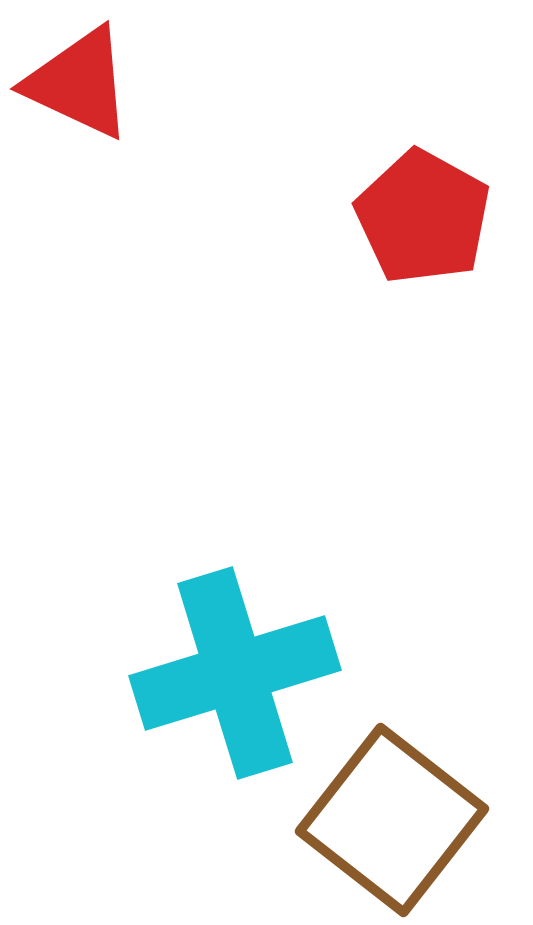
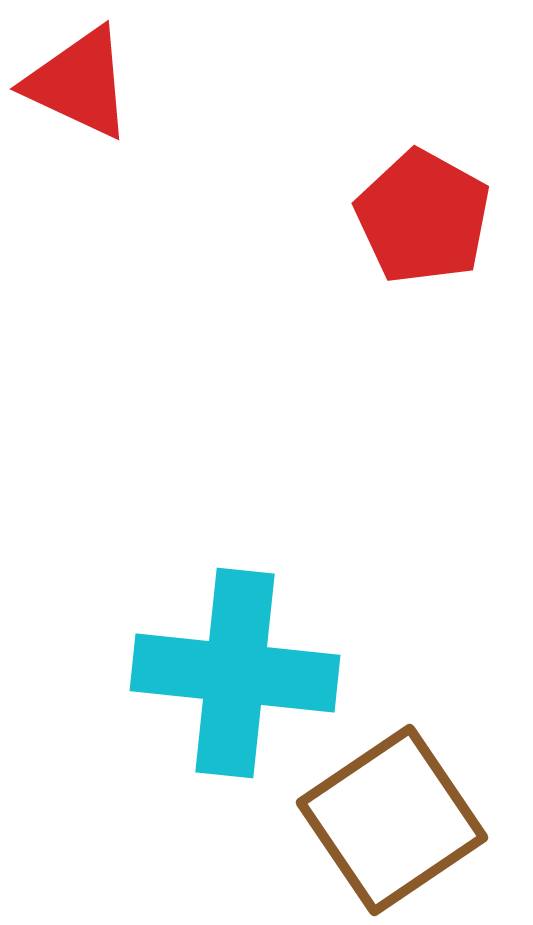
cyan cross: rotated 23 degrees clockwise
brown square: rotated 18 degrees clockwise
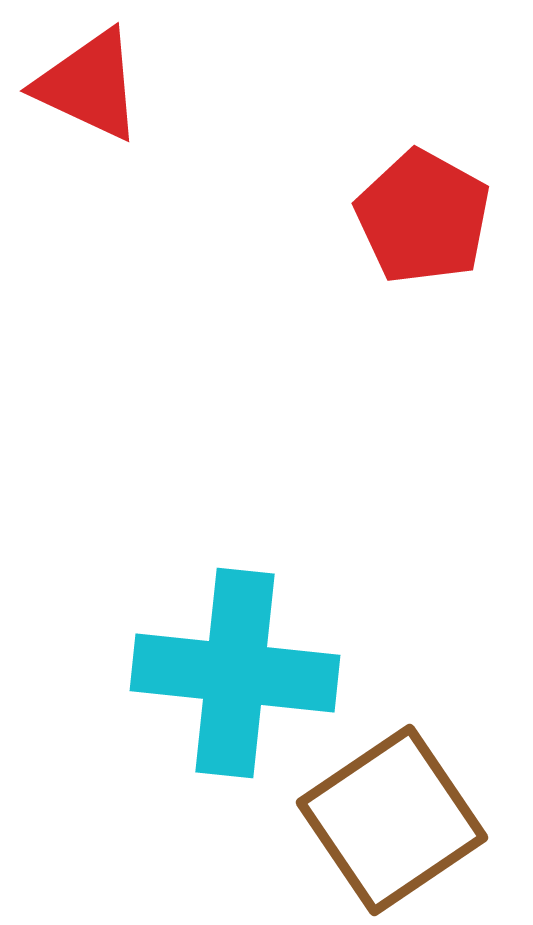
red triangle: moved 10 px right, 2 px down
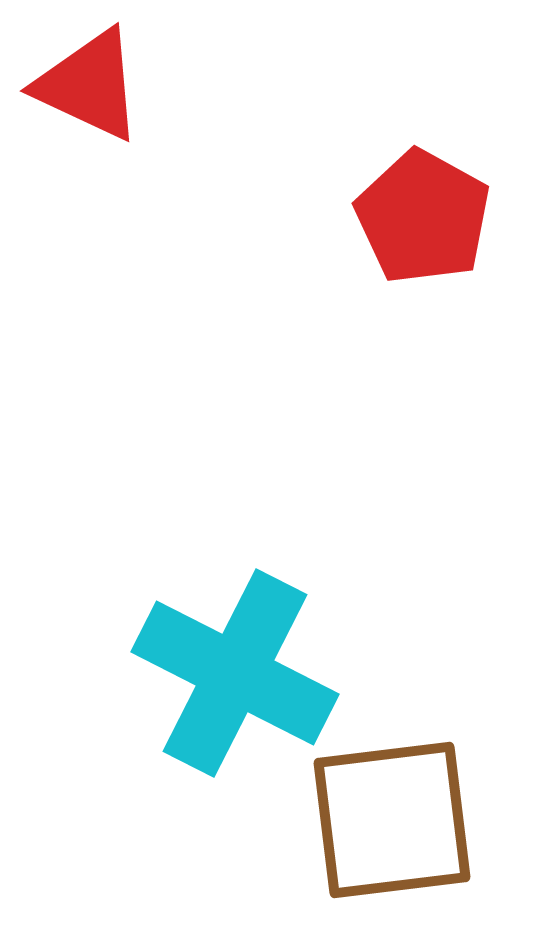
cyan cross: rotated 21 degrees clockwise
brown square: rotated 27 degrees clockwise
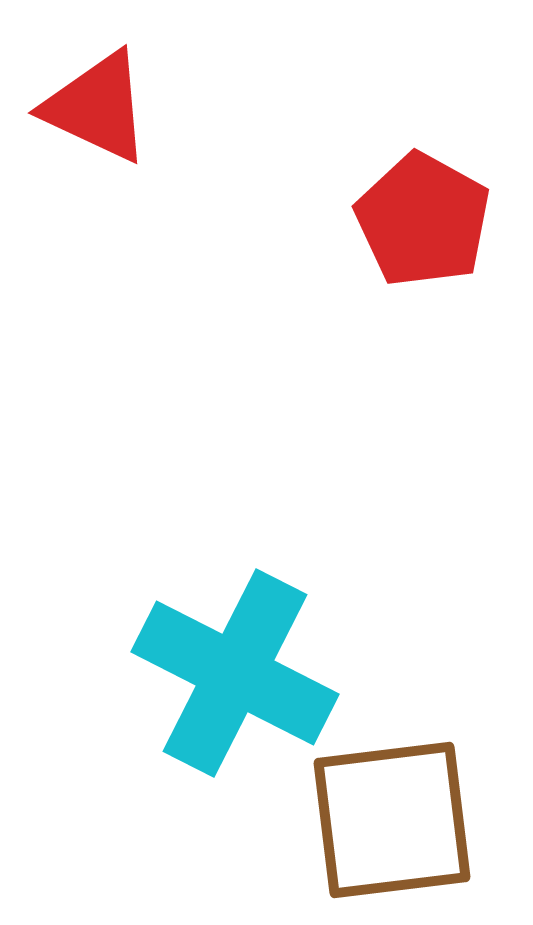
red triangle: moved 8 px right, 22 px down
red pentagon: moved 3 px down
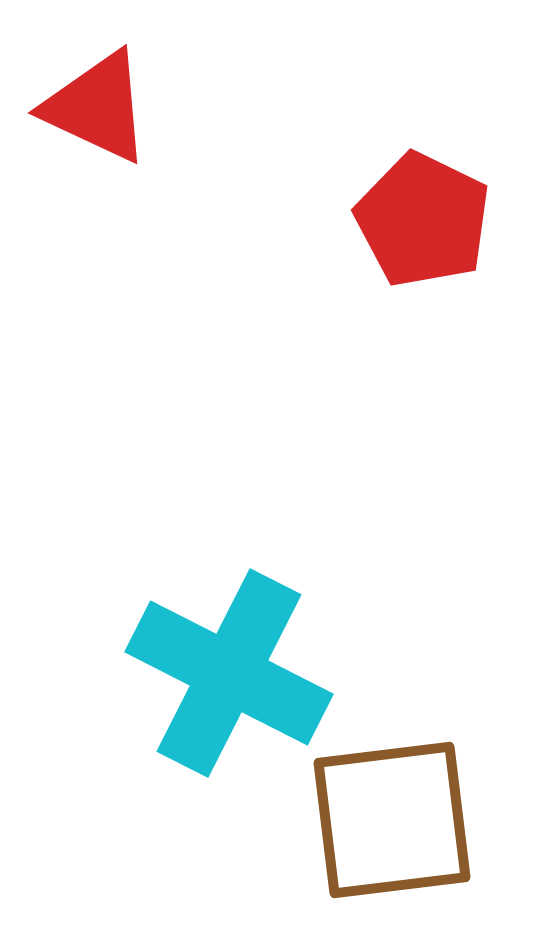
red pentagon: rotated 3 degrees counterclockwise
cyan cross: moved 6 px left
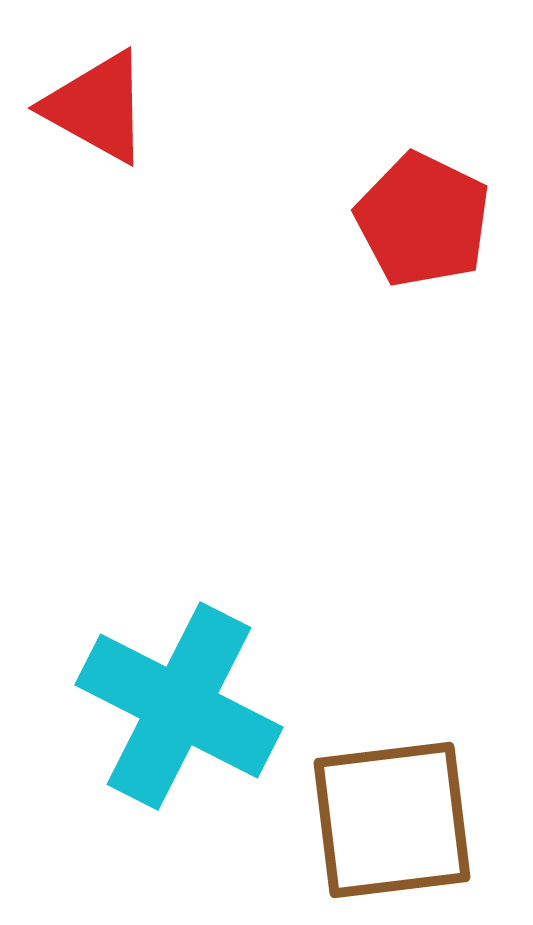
red triangle: rotated 4 degrees clockwise
cyan cross: moved 50 px left, 33 px down
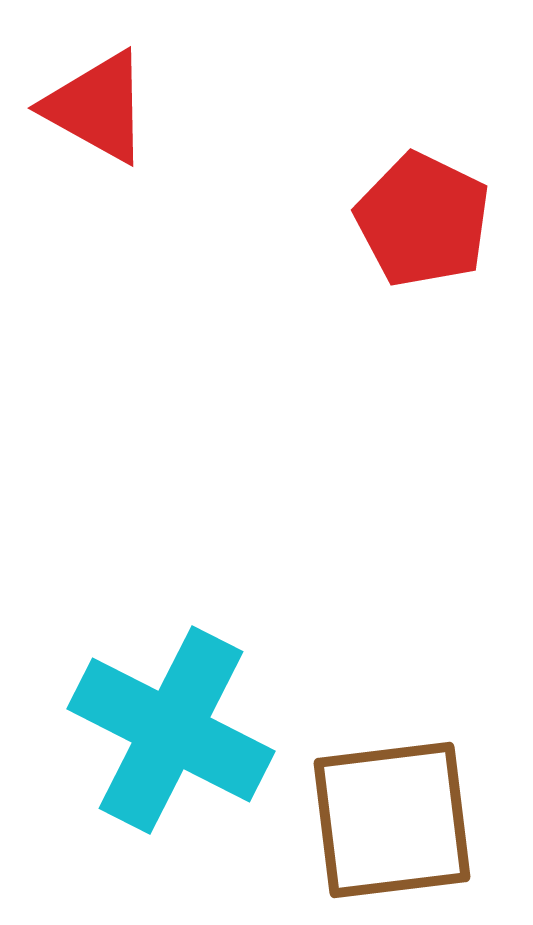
cyan cross: moved 8 px left, 24 px down
